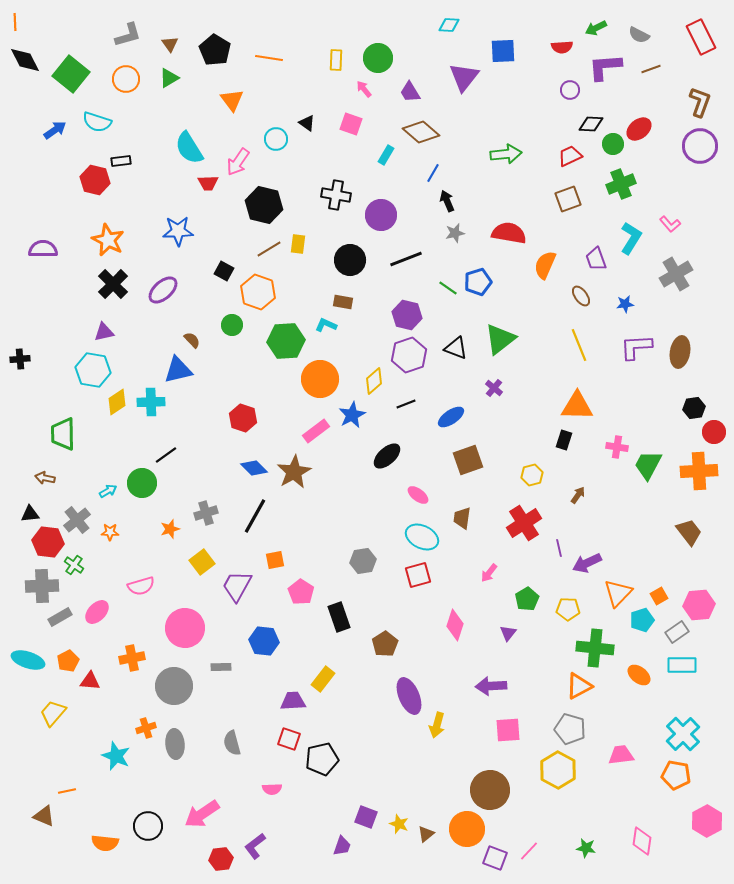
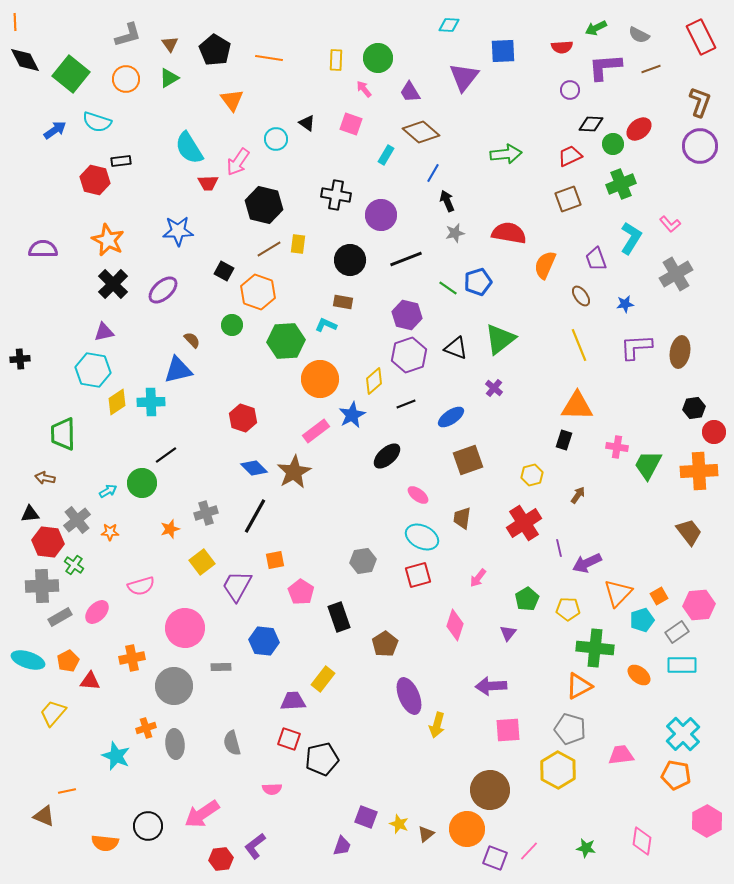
pink arrow at (489, 573): moved 11 px left, 5 px down
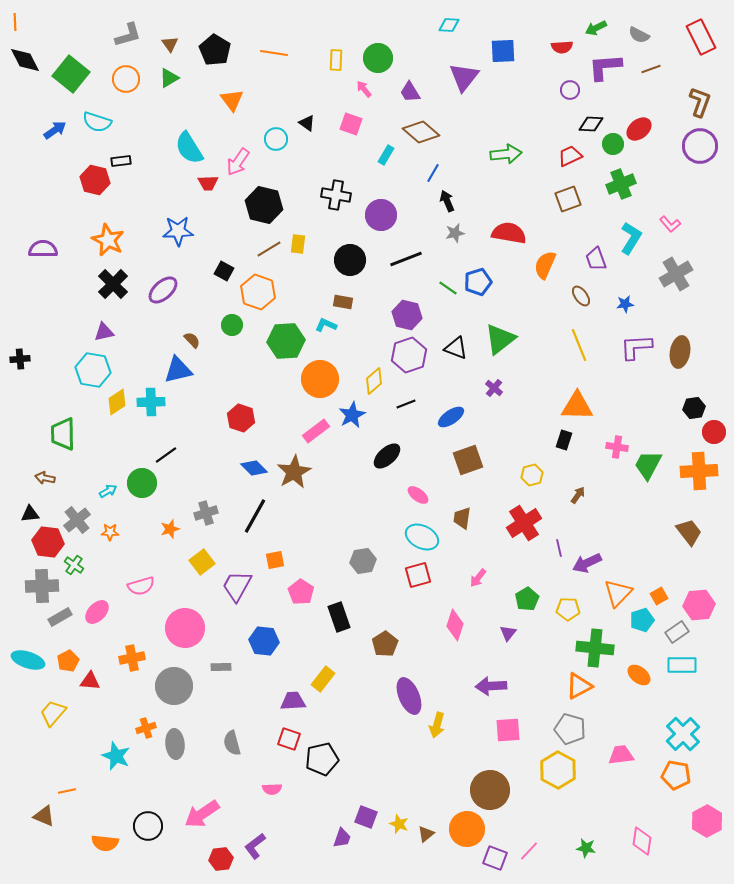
orange line at (269, 58): moved 5 px right, 5 px up
red hexagon at (243, 418): moved 2 px left
purple trapezoid at (342, 846): moved 8 px up
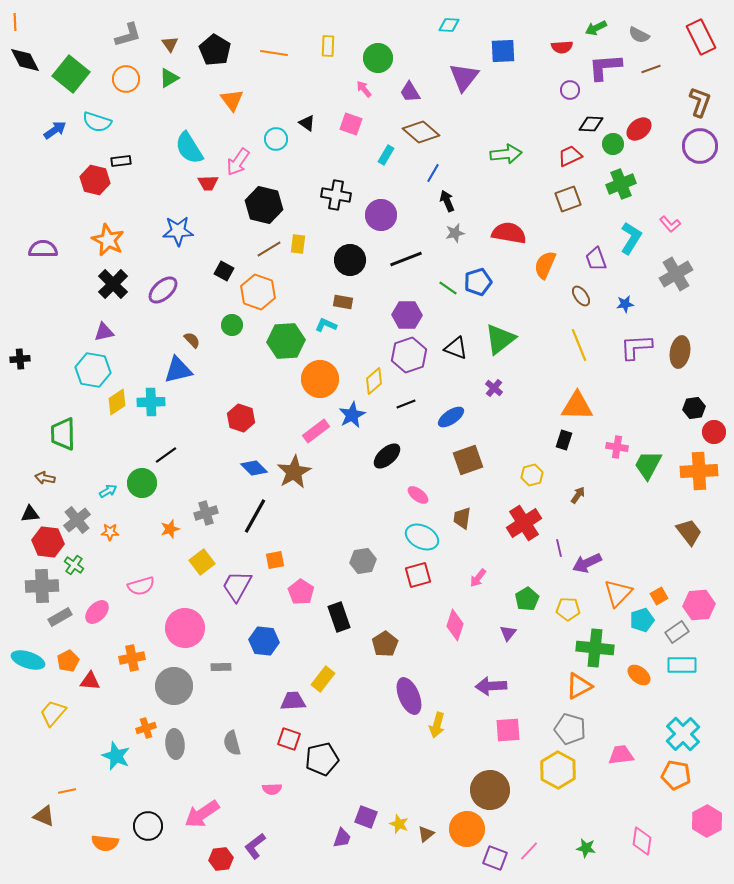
yellow rectangle at (336, 60): moved 8 px left, 14 px up
purple hexagon at (407, 315): rotated 12 degrees counterclockwise
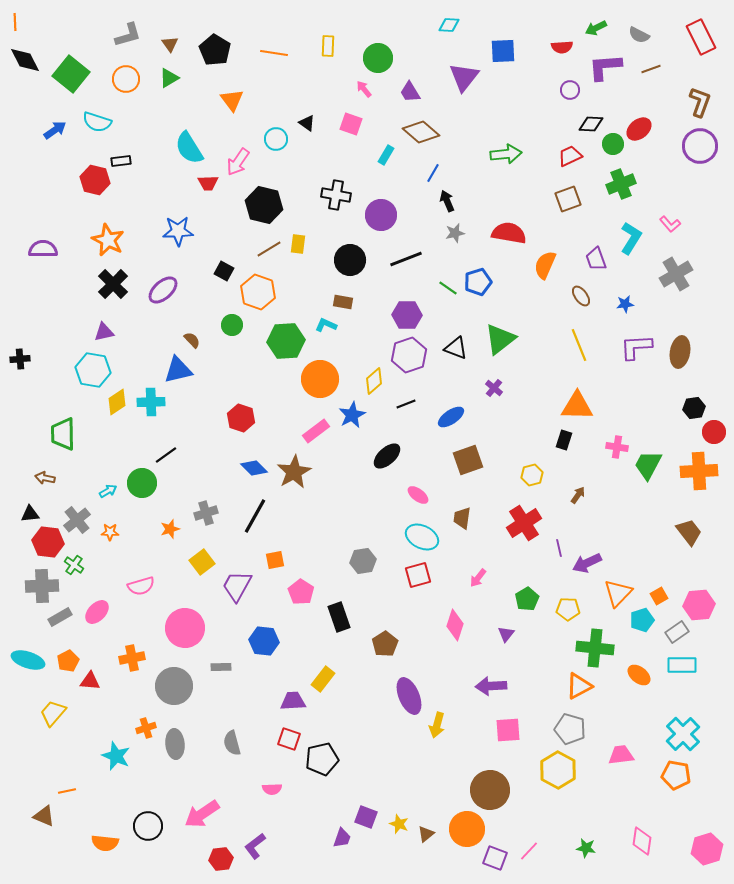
purple triangle at (508, 633): moved 2 px left, 1 px down
pink hexagon at (707, 821): moved 28 px down; rotated 12 degrees clockwise
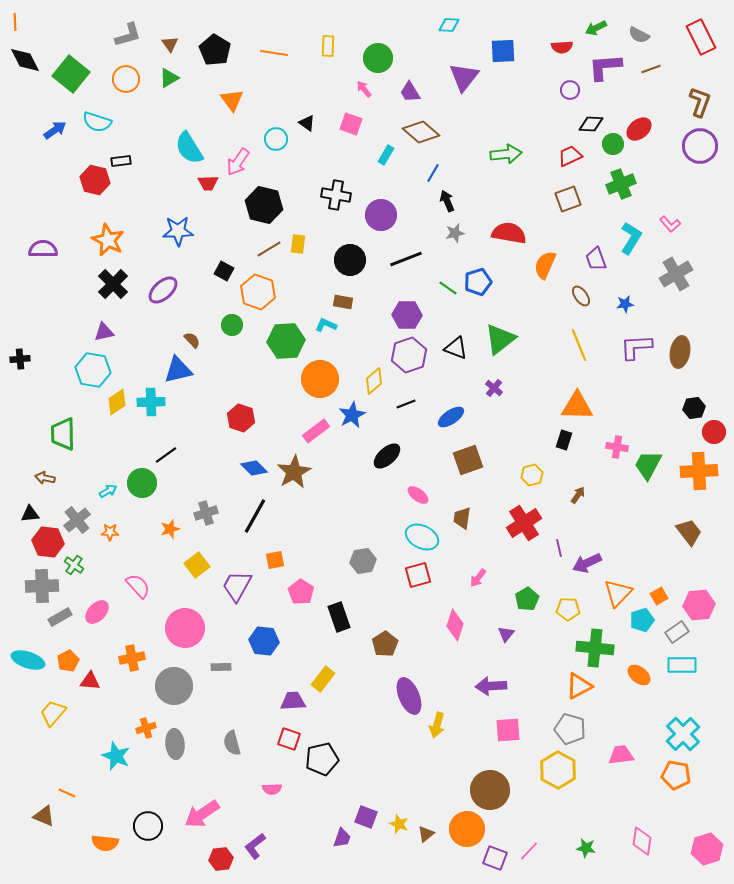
yellow square at (202, 562): moved 5 px left, 3 px down
pink semicircle at (141, 586): moved 3 px left; rotated 116 degrees counterclockwise
orange line at (67, 791): moved 2 px down; rotated 36 degrees clockwise
